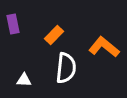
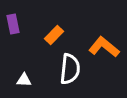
white semicircle: moved 4 px right, 1 px down
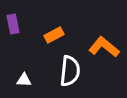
orange rectangle: rotated 18 degrees clockwise
white semicircle: moved 2 px down
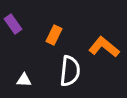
purple rectangle: rotated 24 degrees counterclockwise
orange rectangle: rotated 36 degrees counterclockwise
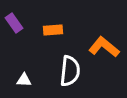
purple rectangle: moved 1 px right, 1 px up
orange rectangle: moved 1 px left, 5 px up; rotated 60 degrees clockwise
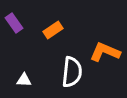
orange rectangle: rotated 30 degrees counterclockwise
orange L-shape: moved 1 px right, 5 px down; rotated 16 degrees counterclockwise
white semicircle: moved 2 px right, 1 px down
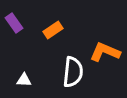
white semicircle: moved 1 px right
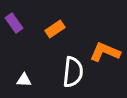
orange rectangle: moved 2 px right, 1 px up
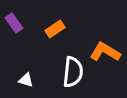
orange L-shape: rotated 8 degrees clockwise
white triangle: moved 2 px right; rotated 14 degrees clockwise
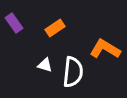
orange rectangle: moved 1 px up
orange L-shape: moved 3 px up
white triangle: moved 19 px right, 15 px up
